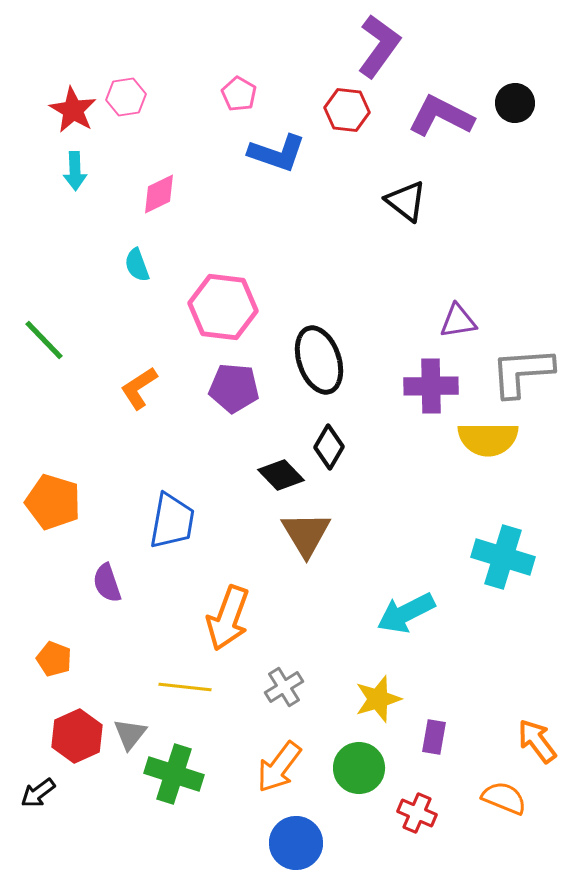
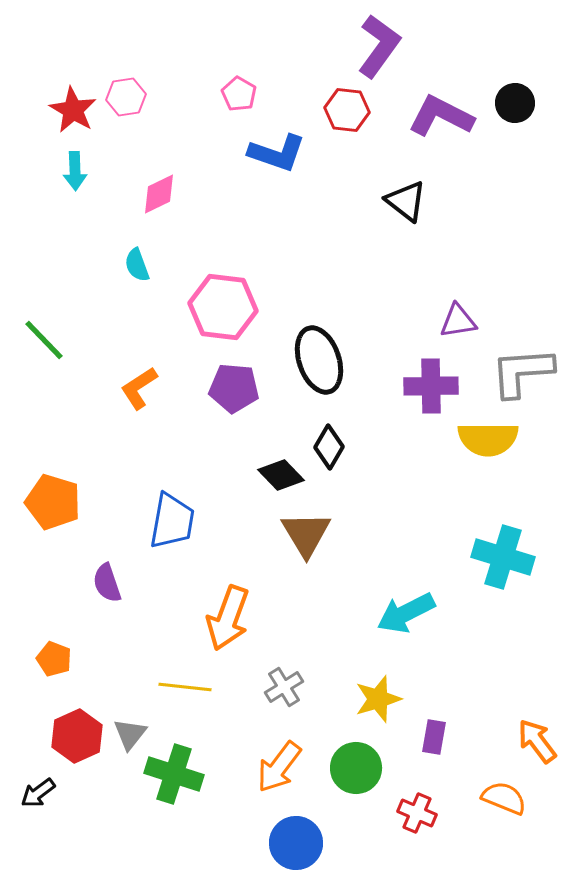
green circle at (359, 768): moved 3 px left
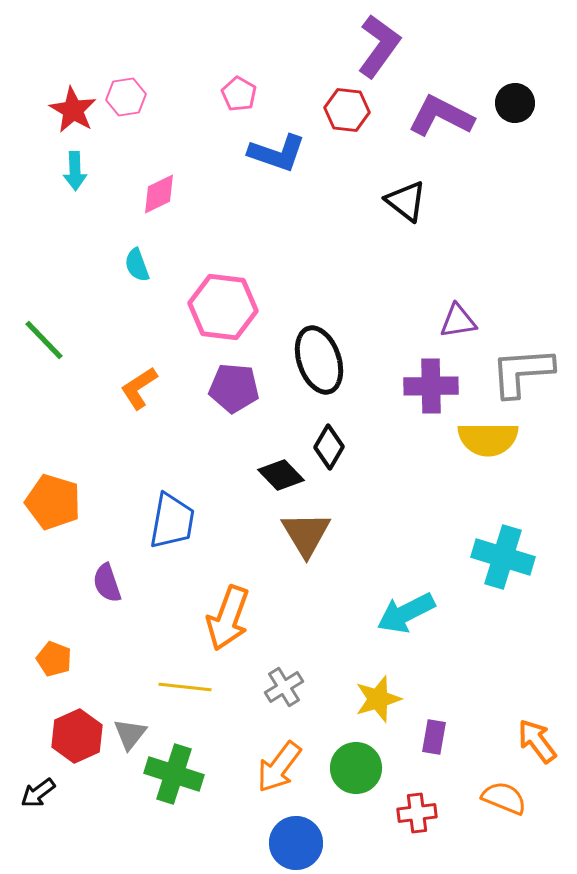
red cross at (417, 813): rotated 30 degrees counterclockwise
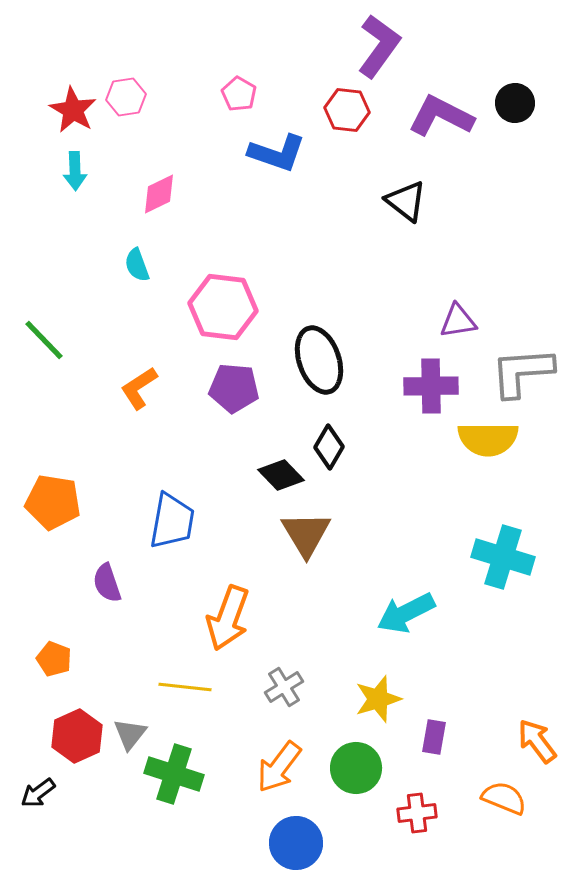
orange pentagon at (53, 502): rotated 8 degrees counterclockwise
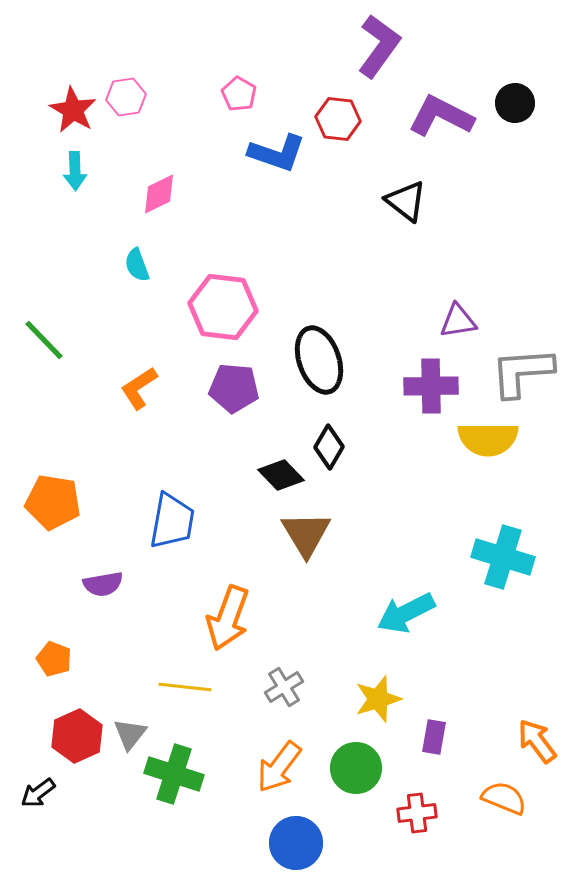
red hexagon at (347, 110): moved 9 px left, 9 px down
purple semicircle at (107, 583): moved 4 px left, 1 px down; rotated 81 degrees counterclockwise
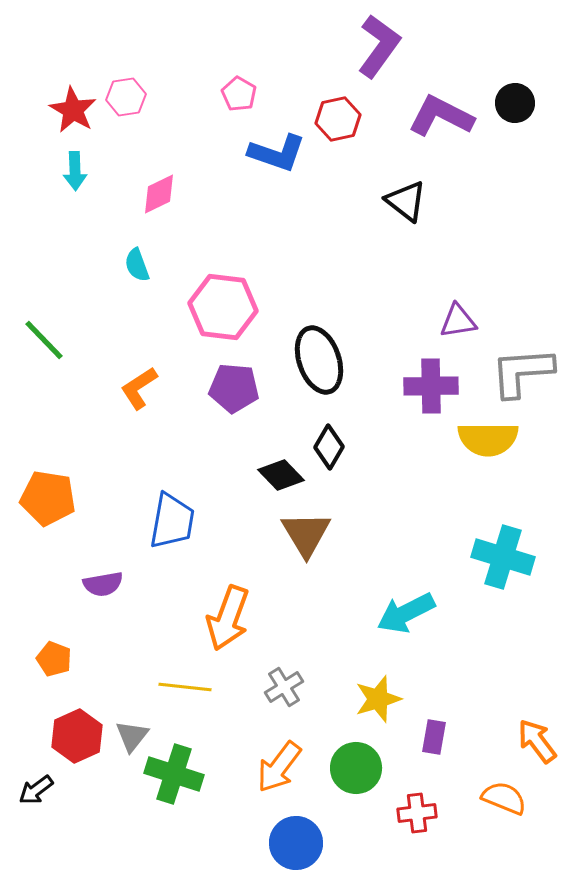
red hexagon at (338, 119): rotated 18 degrees counterclockwise
orange pentagon at (53, 502): moved 5 px left, 4 px up
gray triangle at (130, 734): moved 2 px right, 2 px down
black arrow at (38, 793): moved 2 px left, 3 px up
